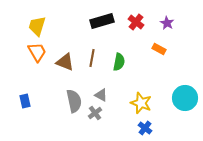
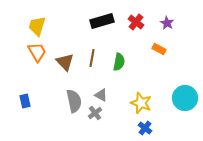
brown triangle: rotated 24 degrees clockwise
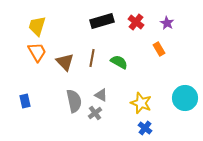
orange rectangle: rotated 32 degrees clockwise
green semicircle: rotated 72 degrees counterclockwise
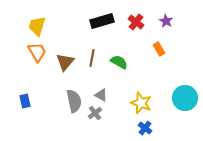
purple star: moved 1 px left, 2 px up
brown triangle: rotated 24 degrees clockwise
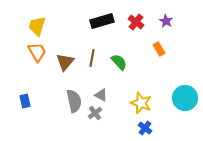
green semicircle: rotated 18 degrees clockwise
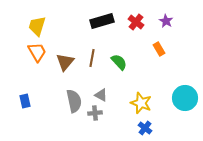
gray cross: rotated 32 degrees clockwise
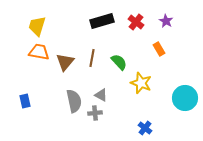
orange trapezoid: moved 2 px right; rotated 50 degrees counterclockwise
yellow star: moved 20 px up
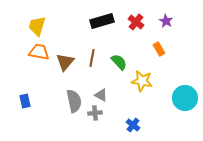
yellow star: moved 1 px right, 2 px up; rotated 10 degrees counterclockwise
blue cross: moved 12 px left, 3 px up
